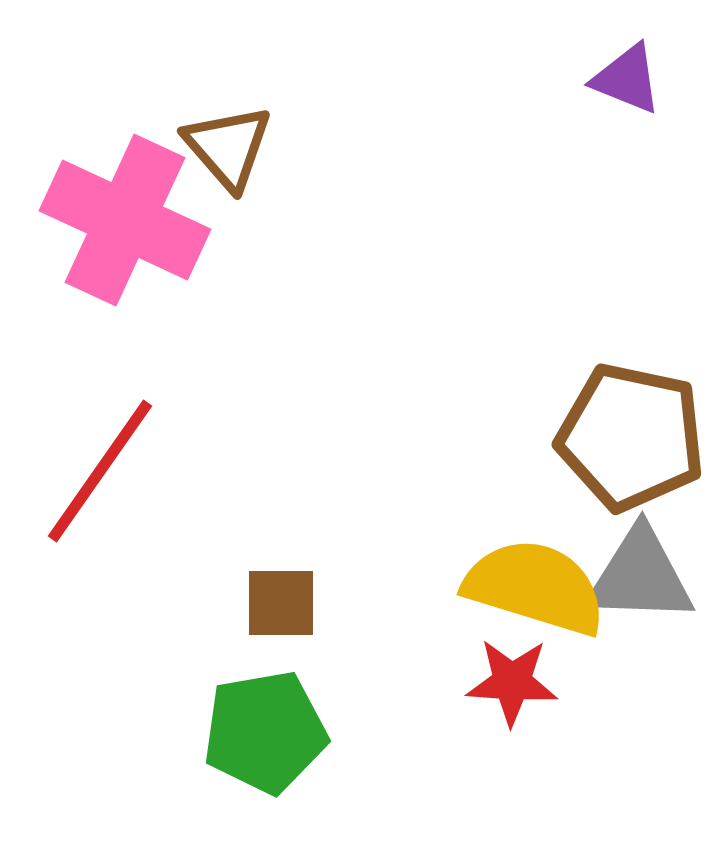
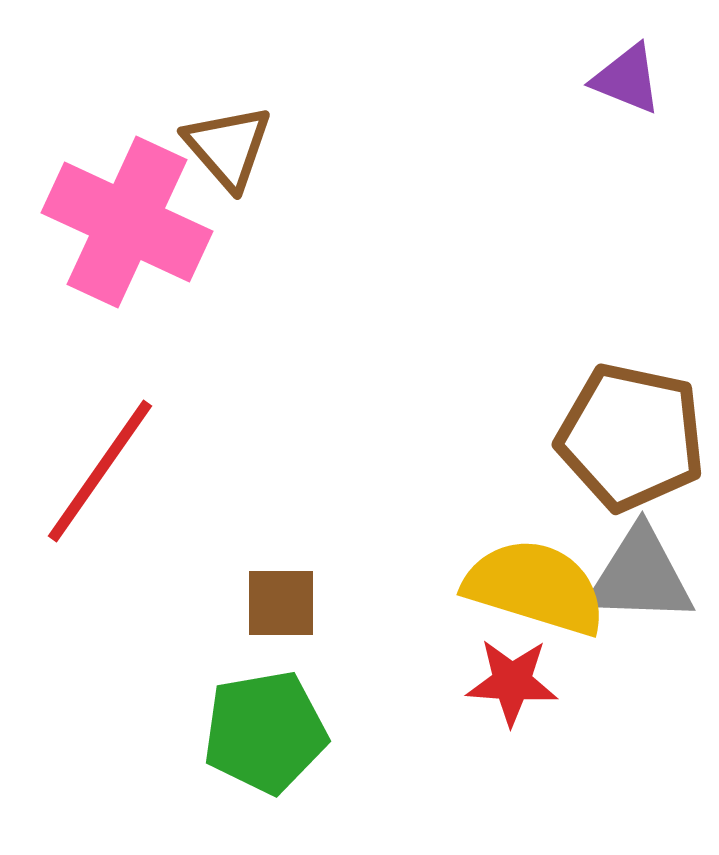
pink cross: moved 2 px right, 2 px down
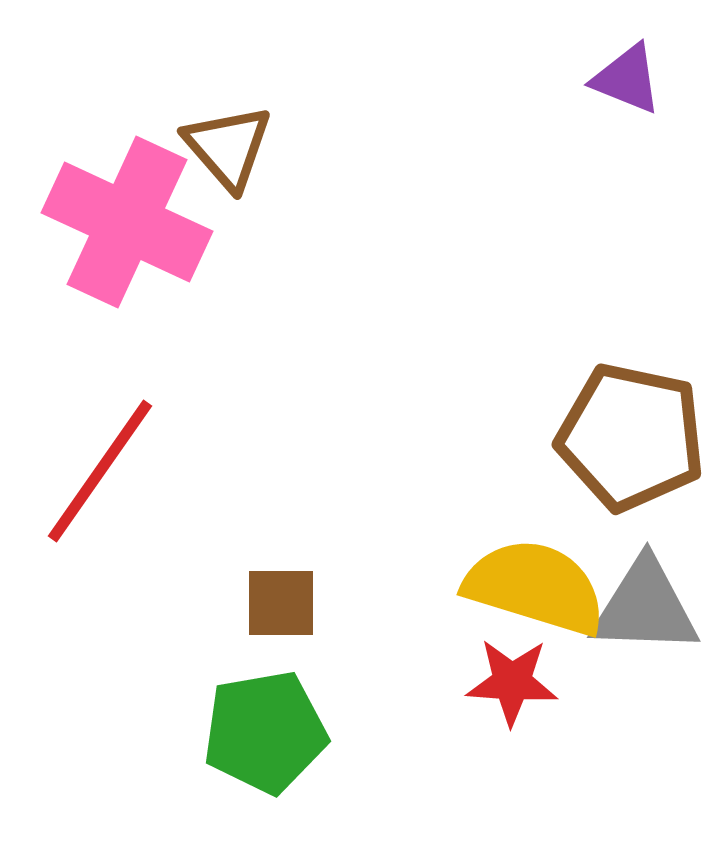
gray triangle: moved 5 px right, 31 px down
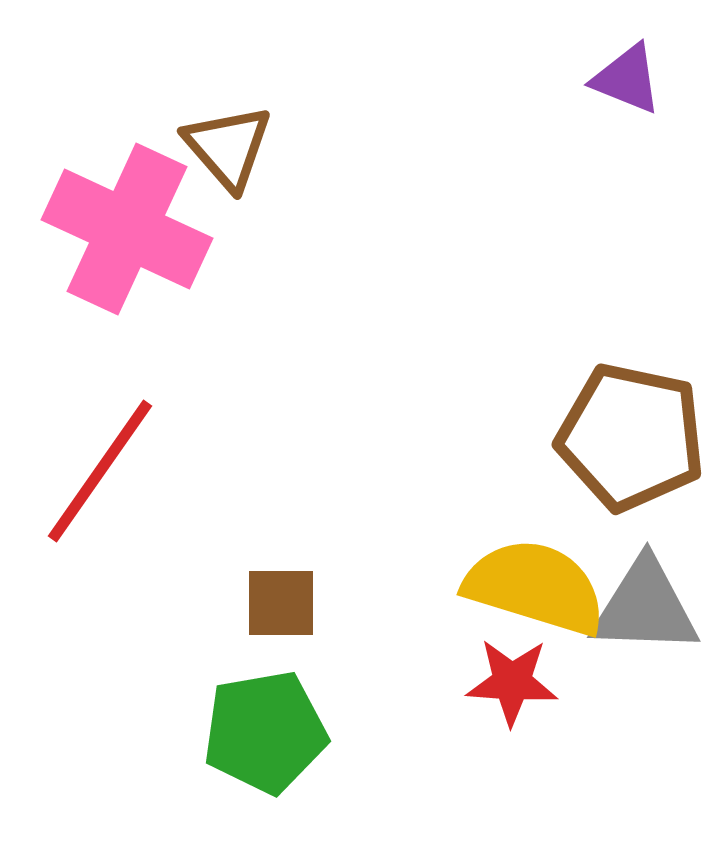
pink cross: moved 7 px down
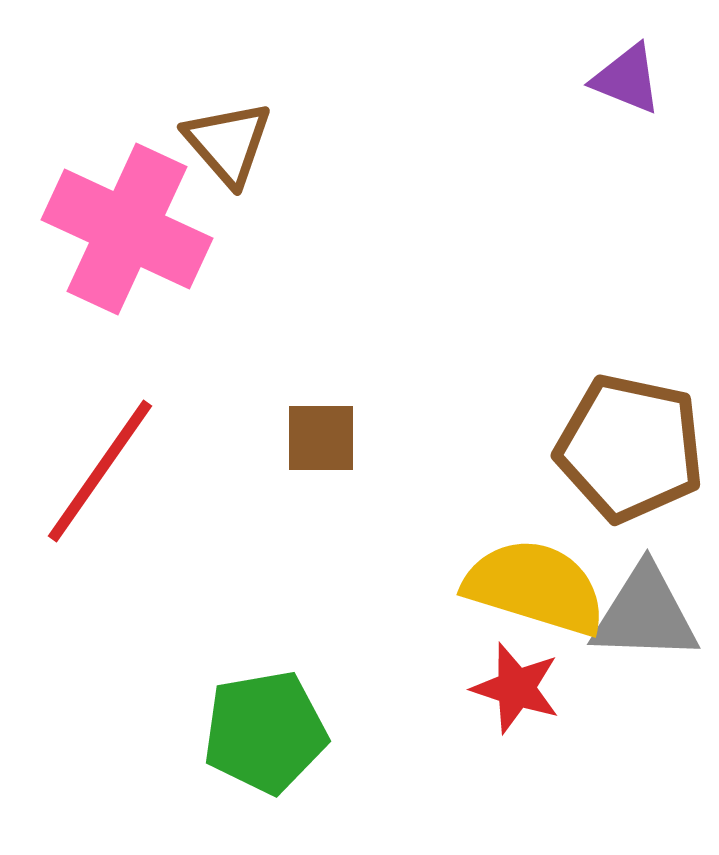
brown triangle: moved 4 px up
brown pentagon: moved 1 px left, 11 px down
brown square: moved 40 px right, 165 px up
gray triangle: moved 7 px down
red star: moved 4 px right, 6 px down; rotated 14 degrees clockwise
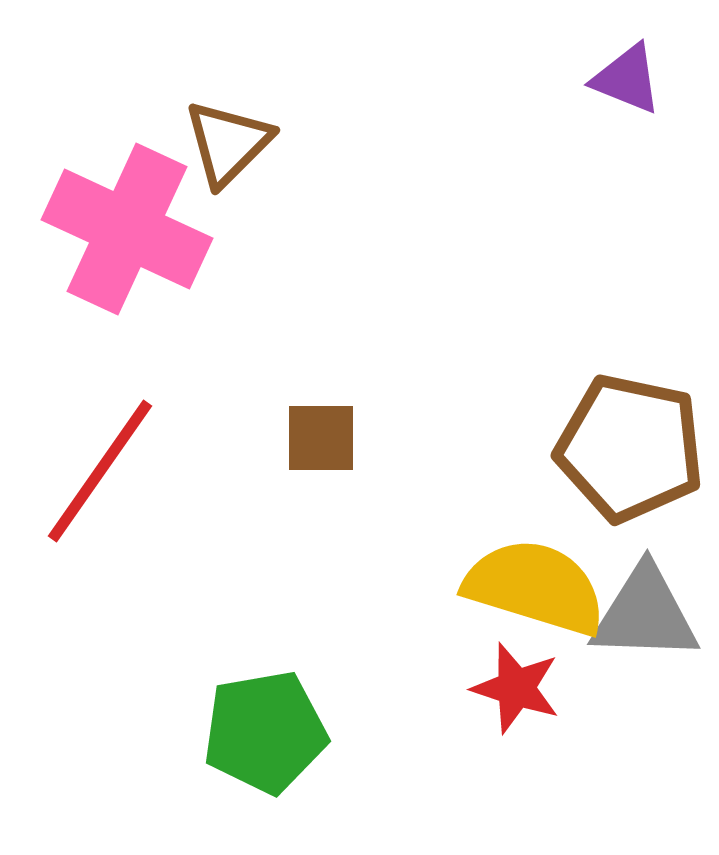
brown triangle: rotated 26 degrees clockwise
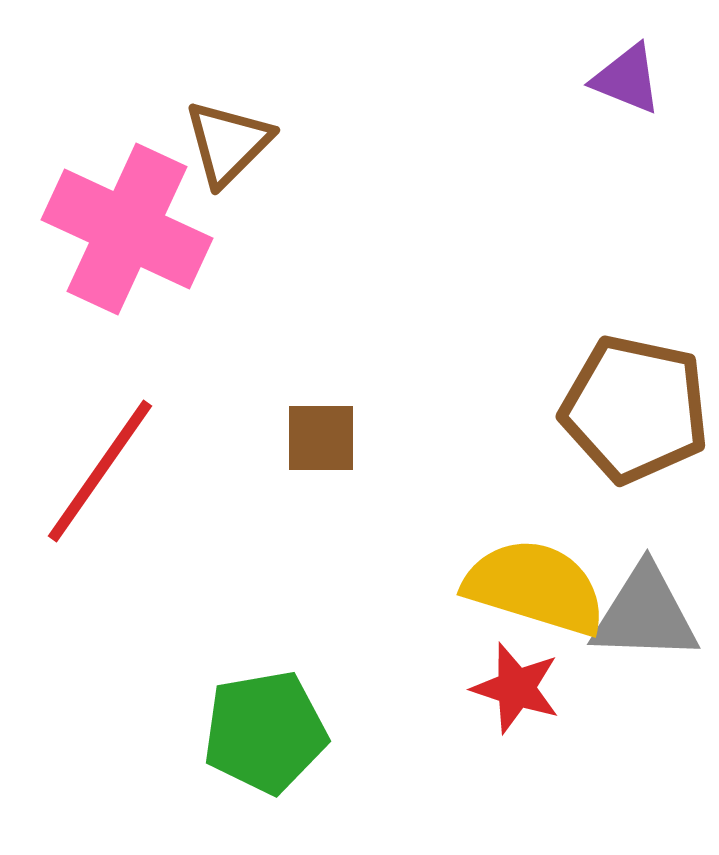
brown pentagon: moved 5 px right, 39 px up
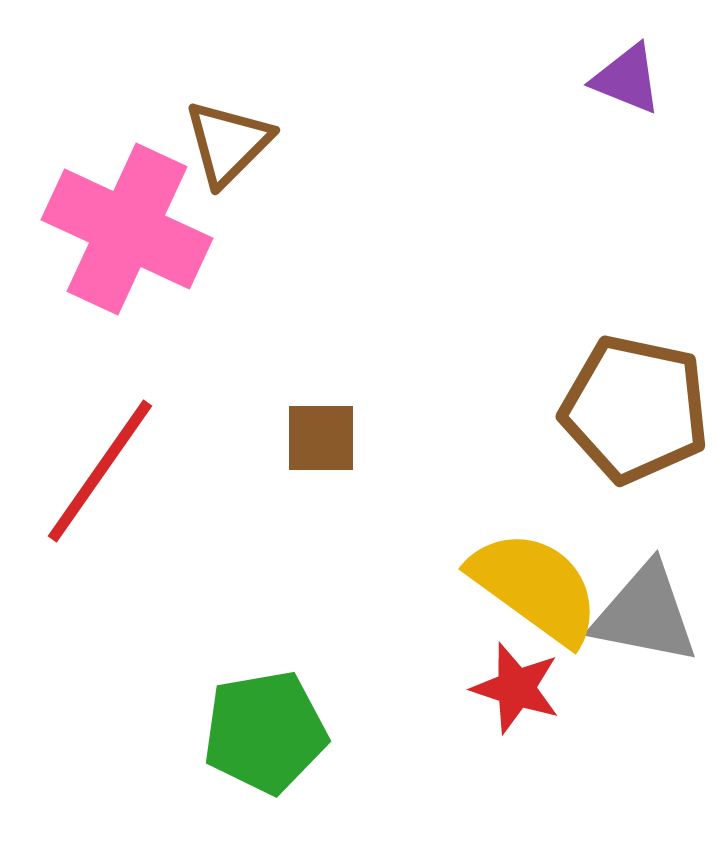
yellow semicircle: rotated 19 degrees clockwise
gray triangle: rotated 9 degrees clockwise
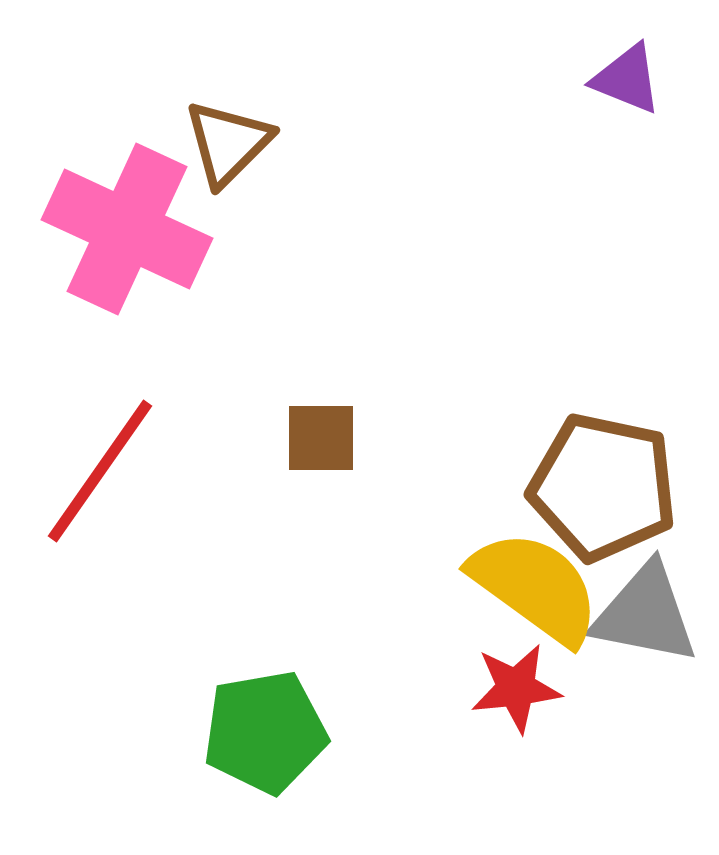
brown pentagon: moved 32 px left, 78 px down
red star: rotated 24 degrees counterclockwise
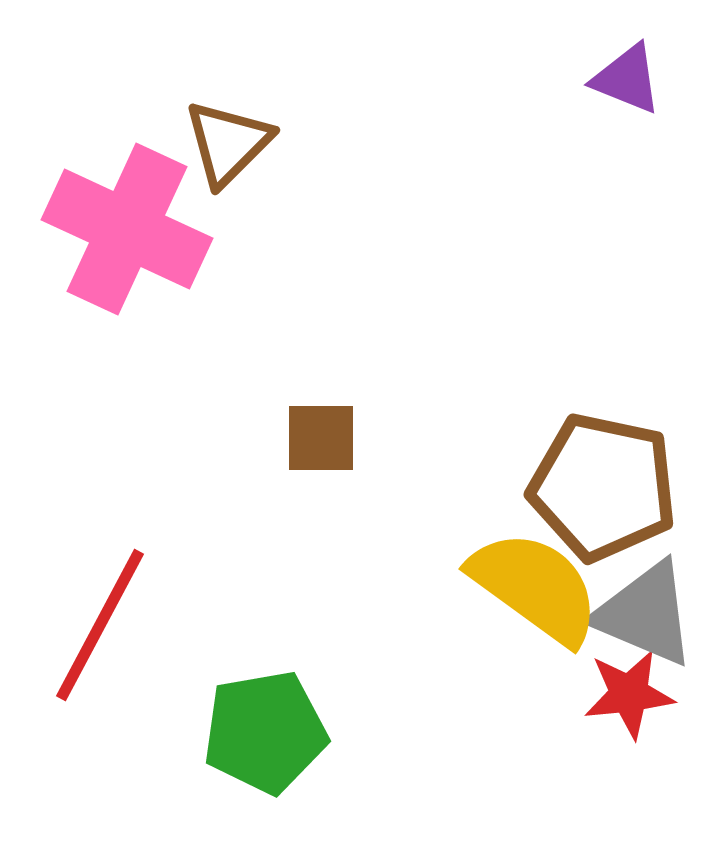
red line: moved 154 px down; rotated 7 degrees counterclockwise
gray triangle: rotated 12 degrees clockwise
red star: moved 113 px right, 6 px down
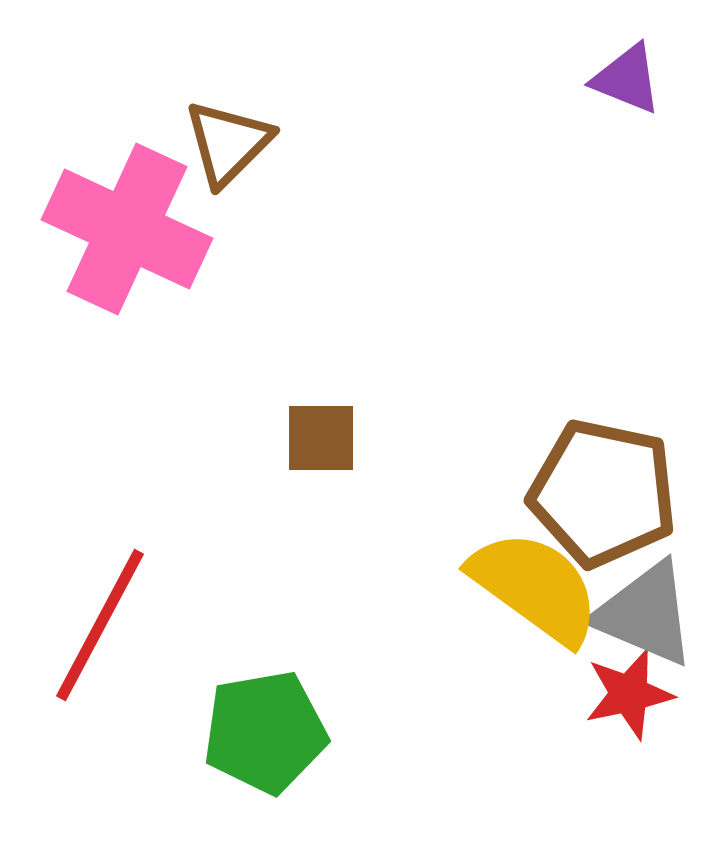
brown pentagon: moved 6 px down
red star: rotated 6 degrees counterclockwise
